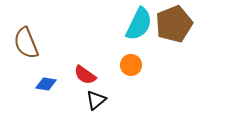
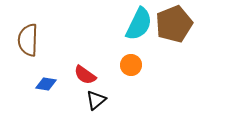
brown semicircle: moved 2 px right, 3 px up; rotated 24 degrees clockwise
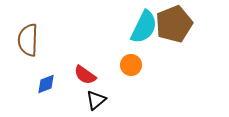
cyan semicircle: moved 5 px right, 3 px down
blue diamond: rotated 30 degrees counterclockwise
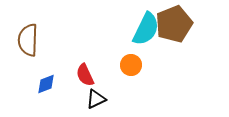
cyan semicircle: moved 2 px right, 2 px down
red semicircle: rotated 30 degrees clockwise
black triangle: moved 1 px up; rotated 15 degrees clockwise
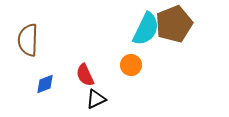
blue diamond: moved 1 px left
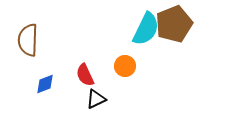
orange circle: moved 6 px left, 1 px down
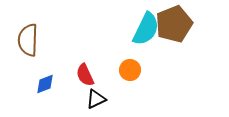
orange circle: moved 5 px right, 4 px down
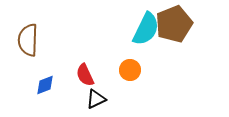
blue diamond: moved 1 px down
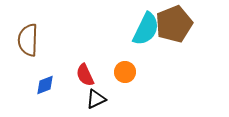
orange circle: moved 5 px left, 2 px down
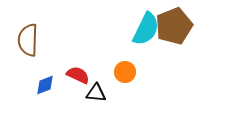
brown pentagon: moved 2 px down
red semicircle: moved 7 px left; rotated 140 degrees clockwise
black triangle: moved 6 px up; rotated 30 degrees clockwise
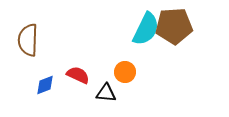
brown pentagon: rotated 18 degrees clockwise
black triangle: moved 10 px right
